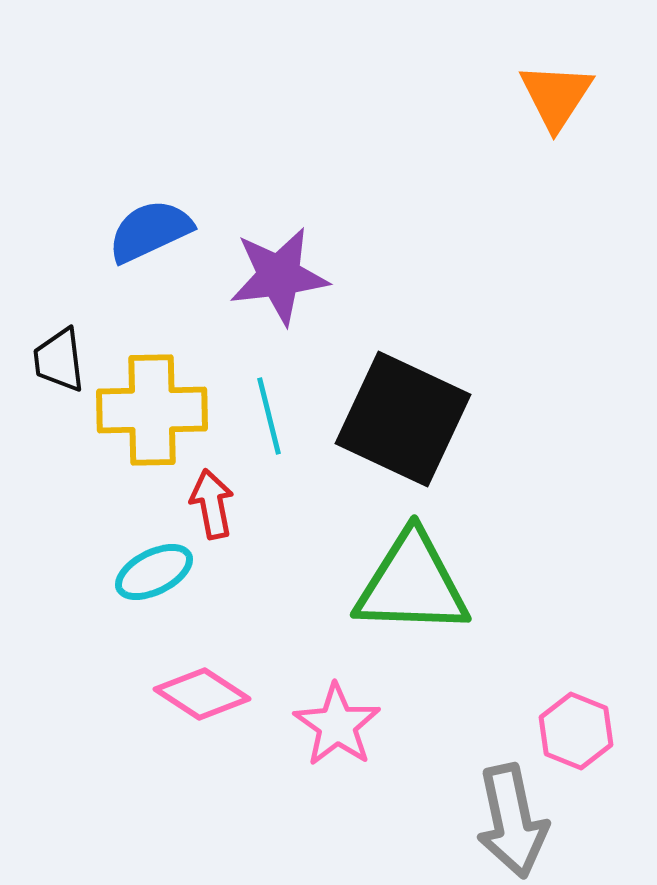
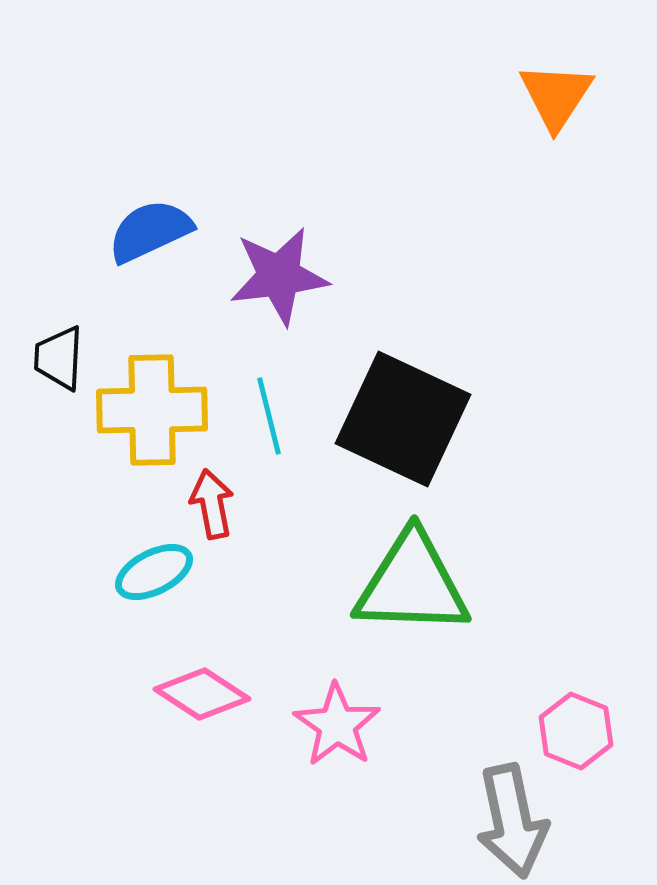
black trapezoid: moved 2 px up; rotated 10 degrees clockwise
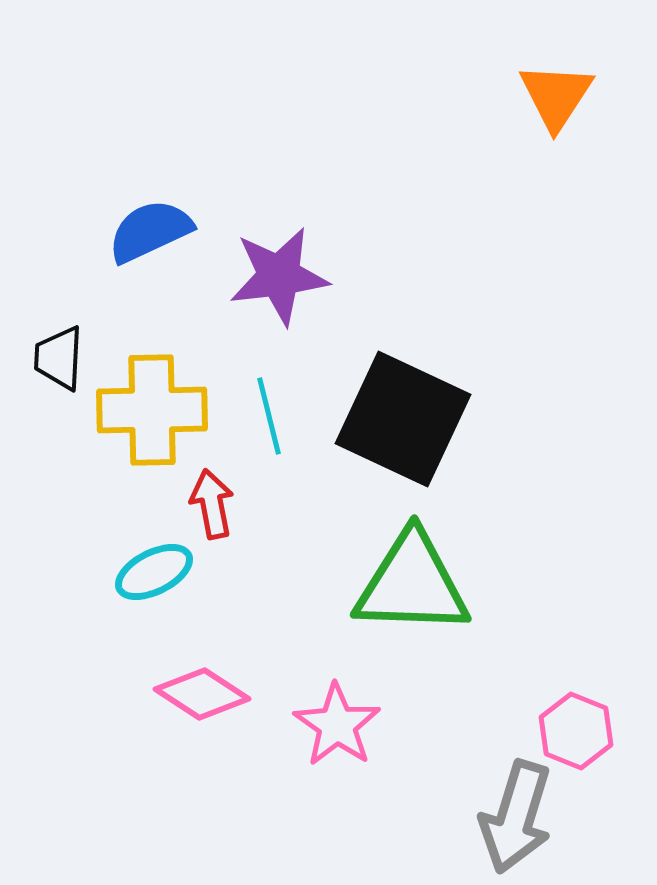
gray arrow: moved 4 px right, 4 px up; rotated 29 degrees clockwise
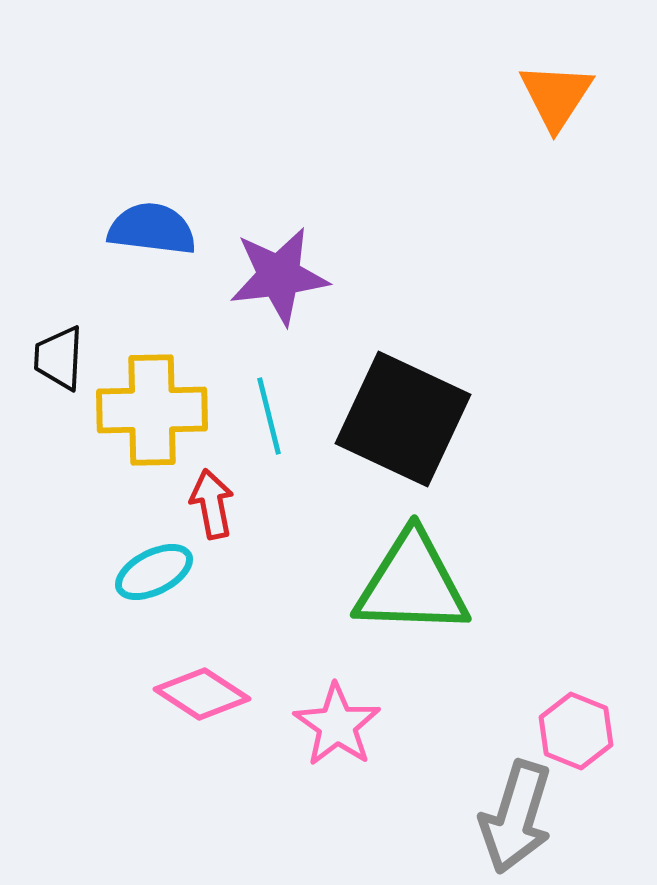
blue semicircle: moved 2 px right, 2 px up; rotated 32 degrees clockwise
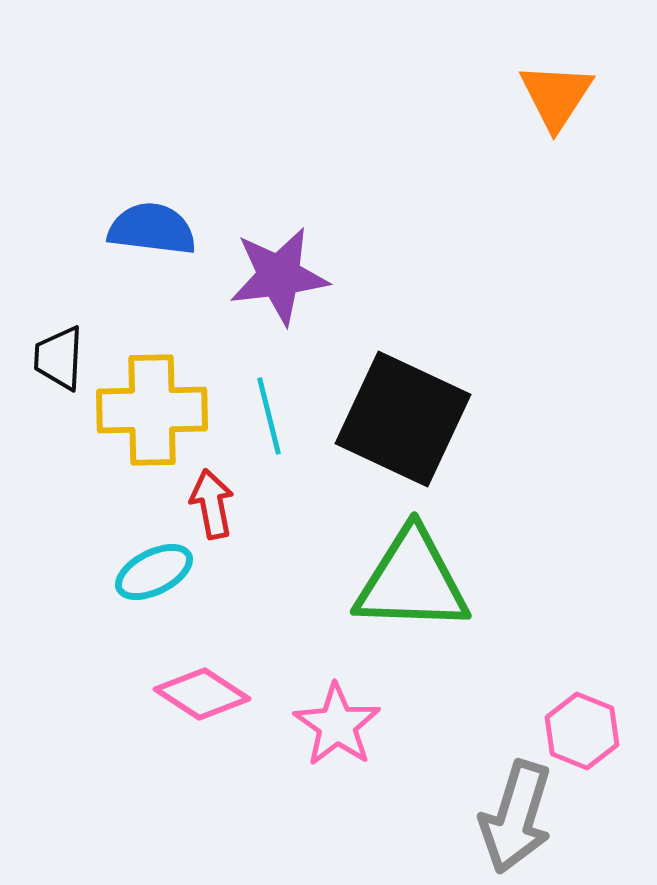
green triangle: moved 3 px up
pink hexagon: moved 6 px right
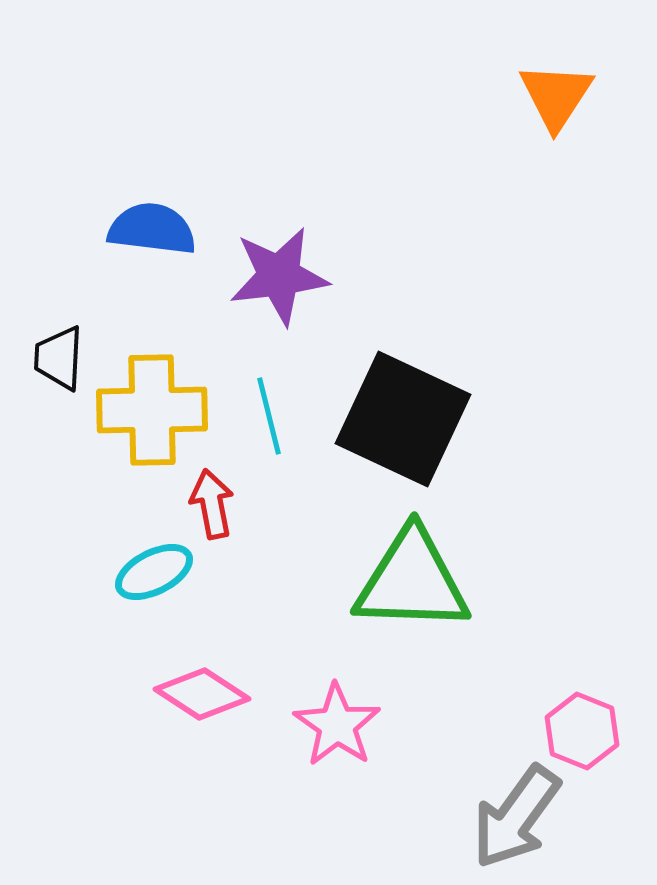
gray arrow: rotated 19 degrees clockwise
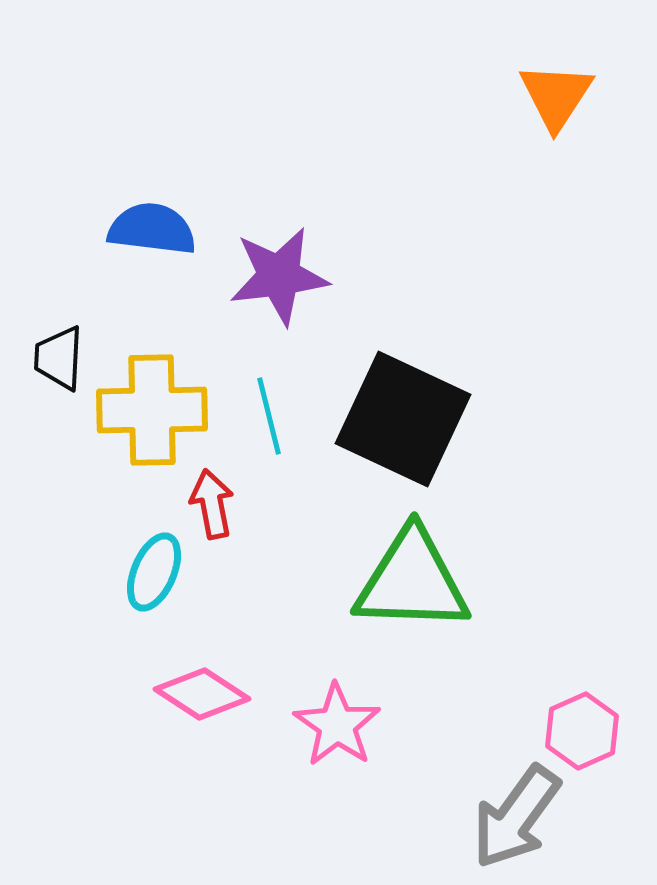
cyan ellipse: rotated 40 degrees counterclockwise
pink hexagon: rotated 14 degrees clockwise
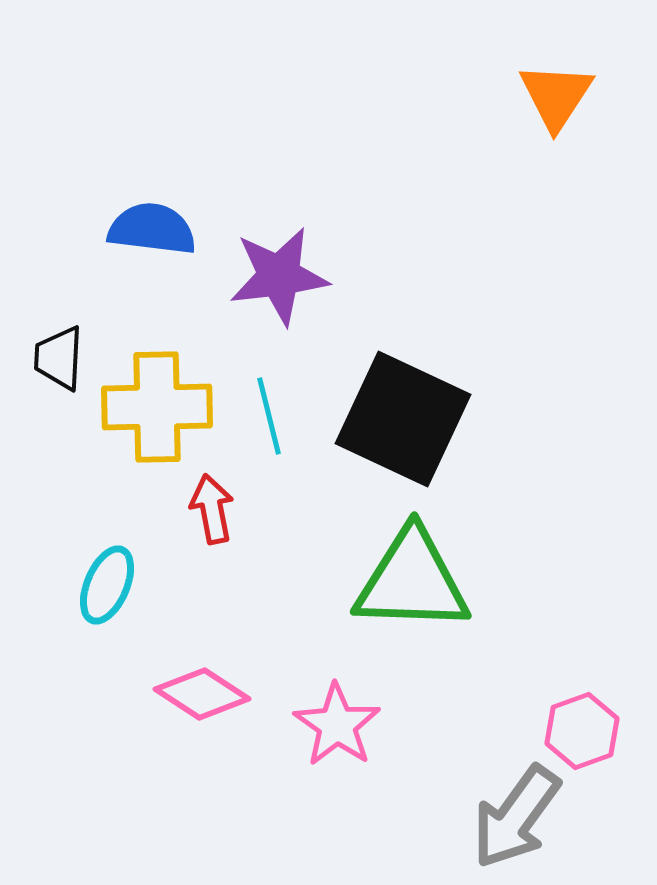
yellow cross: moved 5 px right, 3 px up
red arrow: moved 5 px down
cyan ellipse: moved 47 px left, 13 px down
pink hexagon: rotated 4 degrees clockwise
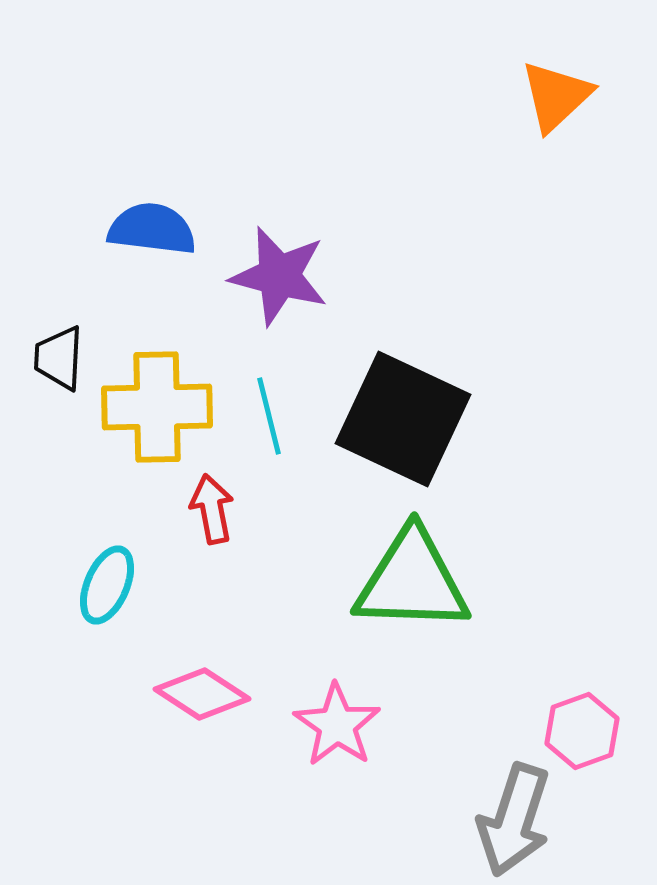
orange triangle: rotated 14 degrees clockwise
purple star: rotated 22 degrees clockwise
gray arrow: moved 2 px left, 3 px down; rotated 18 degrees counterclockwise
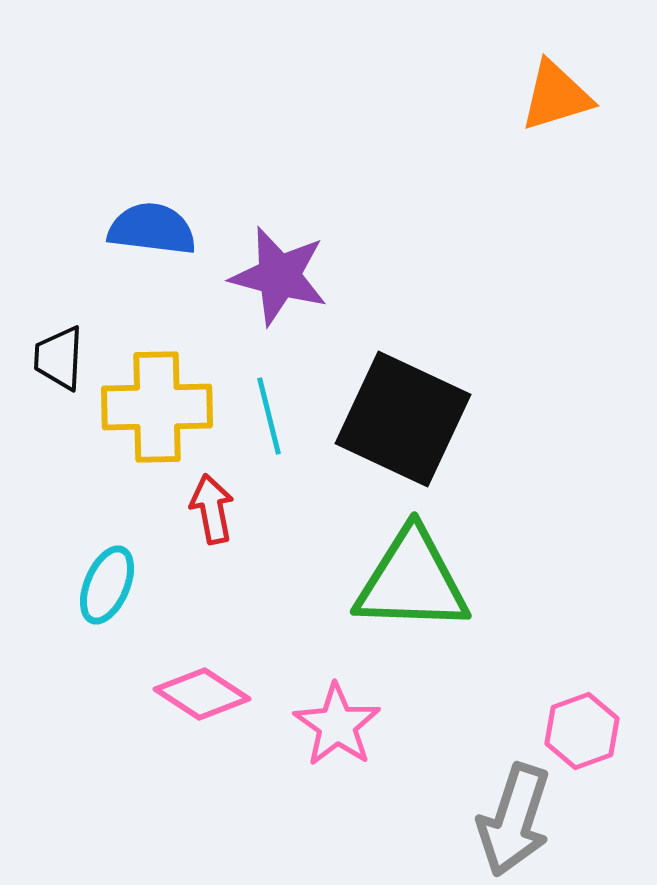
orange triangle: rotated 26 degrees clockwise
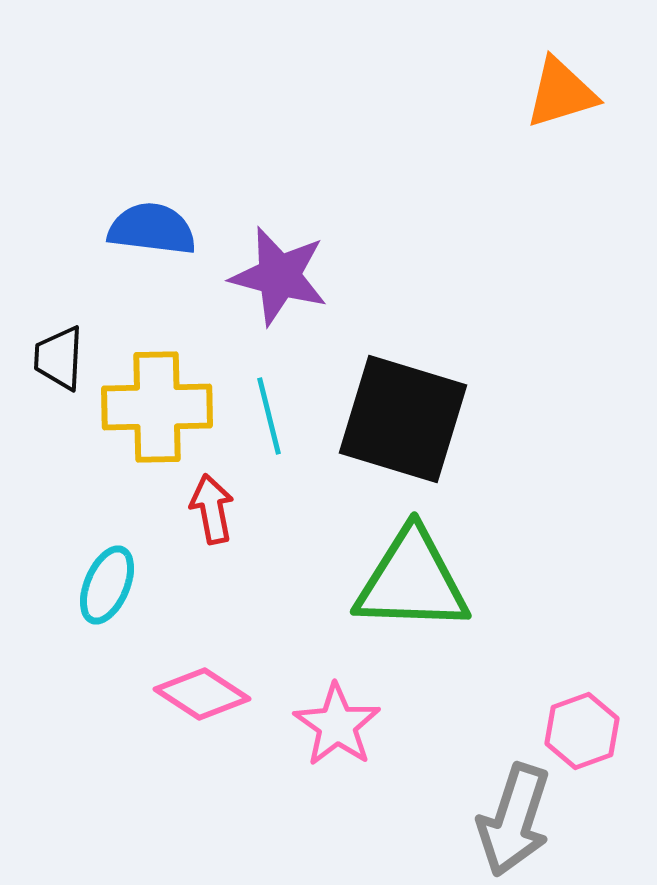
orange triangle: moved 5 px right, 3 px up
black square: rotated 8 degrees counterclockwise
